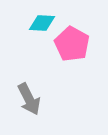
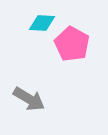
gray arrow: rotated 32 degrees counterclockwise
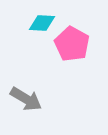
gray arrow: moved 3 px left
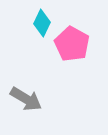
cyan diamond: rotated 68 degrees counterclockwise
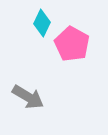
gray arrow: moved 2 px right, 2 px up
